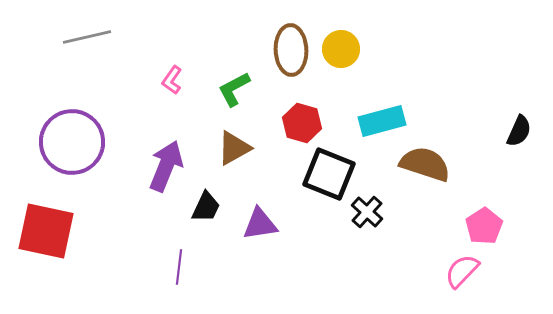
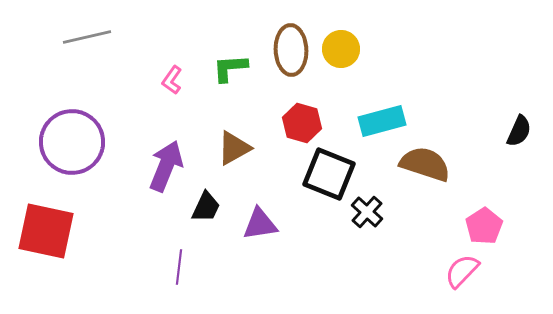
green L-shape: moved 4 px left, 21 px up; rotated 24 degrees clockwise
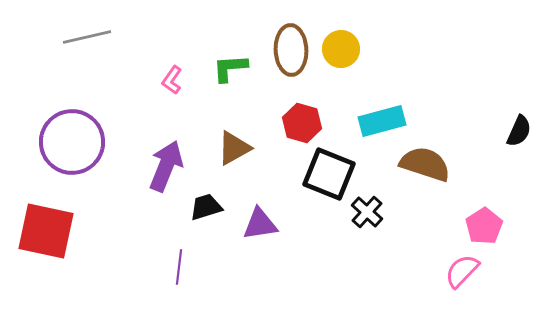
black trapezoid: rotated 132 degrees counterclockwise
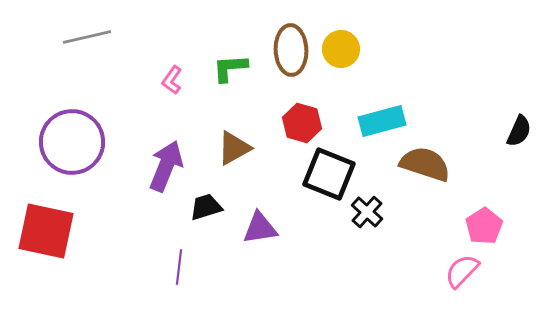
purple triangle: moved 4 px down
